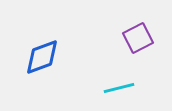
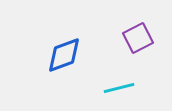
blue diamond: moved 22 px right, 2 px up
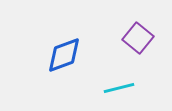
purple square: rotated 24 degrees counterclockwise
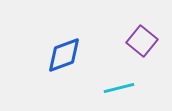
purple square: moved 4 px right, 3 px down
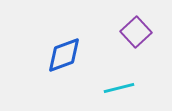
purple square: moved 6 px left, 9 px up; rotated 8 degrees clockwise
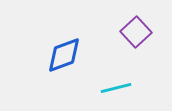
cyan line: moved 3 px left
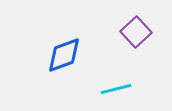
cyan line: moved 1 px down
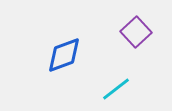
cyan line: rotated 24 degrees counterclockwise
